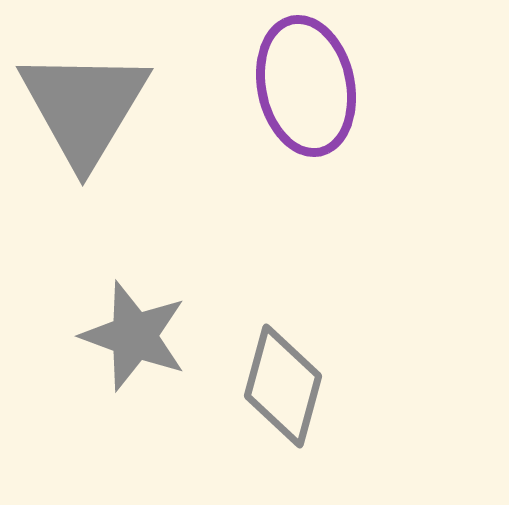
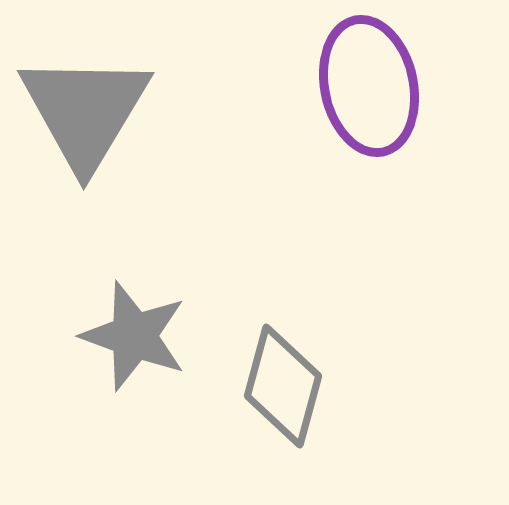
purple ellipse: moved 63 px right
gray triangle: moved 1 px right, 4 px down
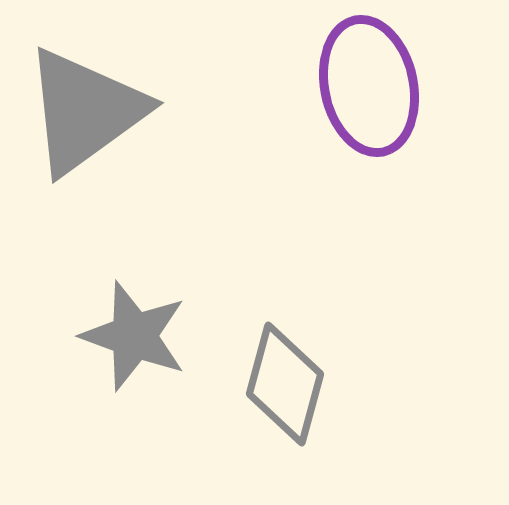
gray triangle: rotated 23 degrees clockwise
gray diamond: moved 2 px right, 2 px up
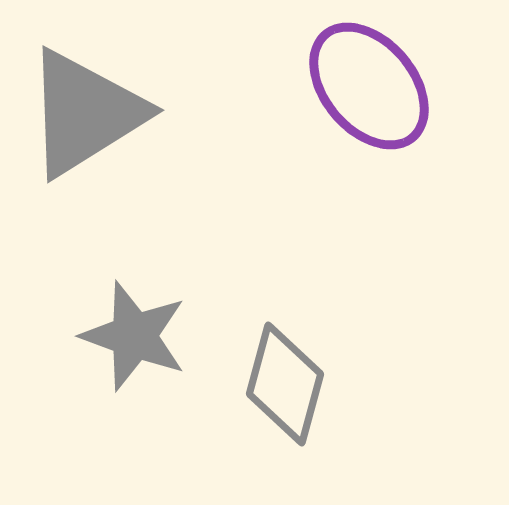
purple ellipse: rotated 28 degrees counterclockwise
gray triangle: moved 2 px down; rotated 4 degrees clockwise
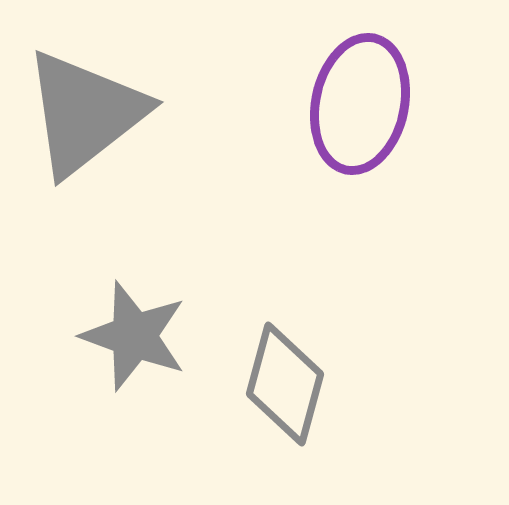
purple ellipse: moved 9 px left, 18 px down; rotated 52 degrees clockwise
gray triangle: rotated 6 degrees counterclockwise
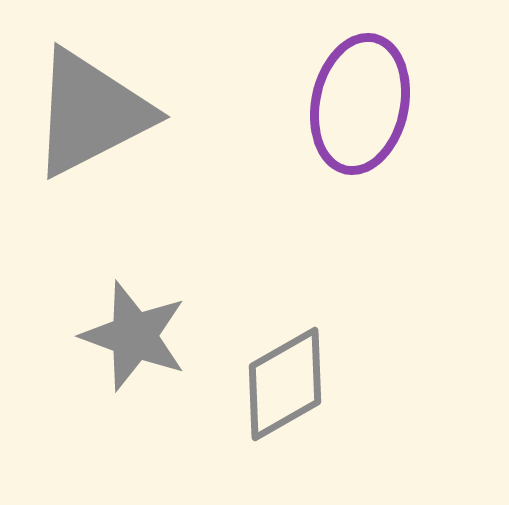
gray triangle: moved 6 px right; rotated 11 degrees clockwise
gray diamond: rotated 45 degrees clockwise
